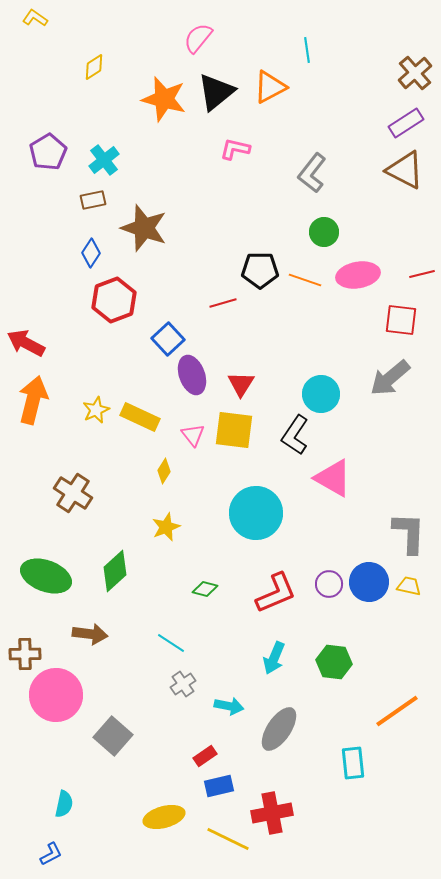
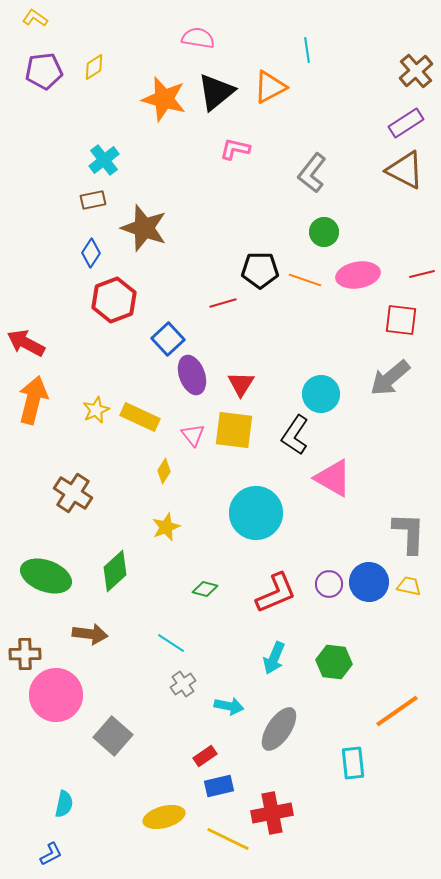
pink semicircle at (198, 38): rotated 60 degrees clockwise
brown cross at (415, 73): moved 1 px right, 2 px up
purple pentagon at (48, 152): moved 4 px left, 81 px up; rotated 24 degrees clockwise
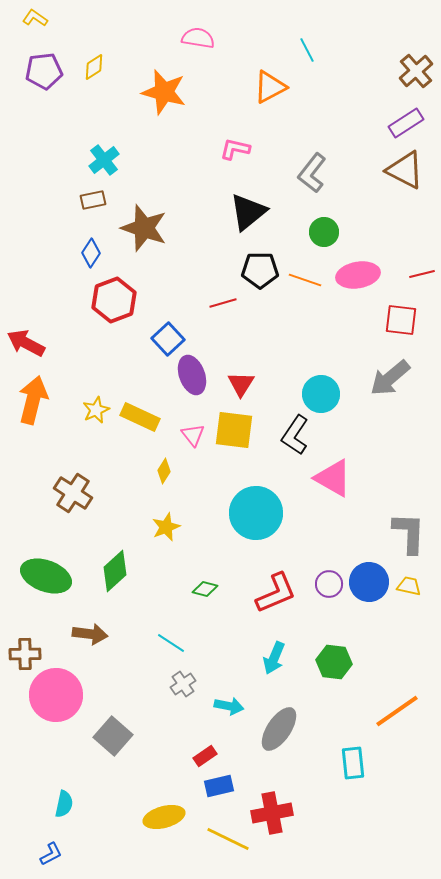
cyan line at (307, 50): rotated 20 degrees counterclockwise
black triangle at (216, 92): moved 32 px right, 120 px down
orange star at (164, 99): moved 7 px up
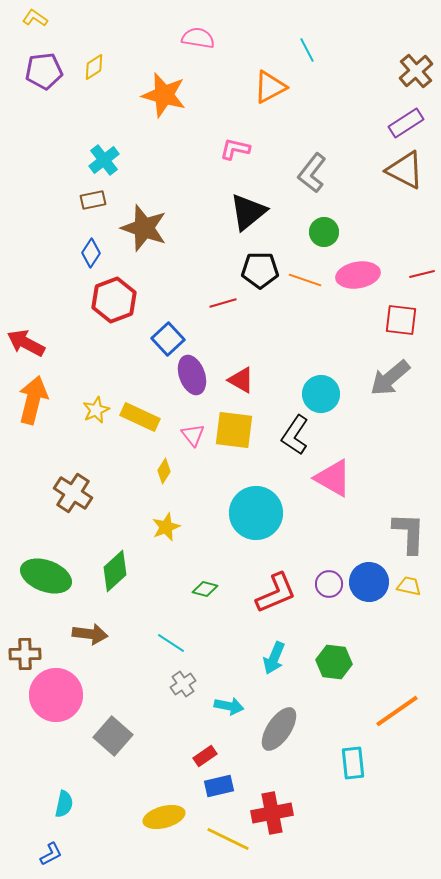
orange star at (164, 92): moved 3 px down
red triangle at (241, 384): moved 4 px up; rotated 32 degrees counterclockwise
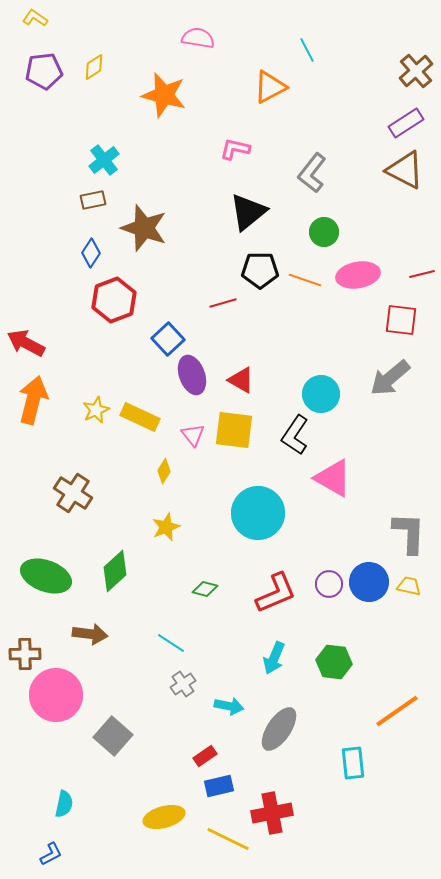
cyan circle at (256, 513): moved 2 px right
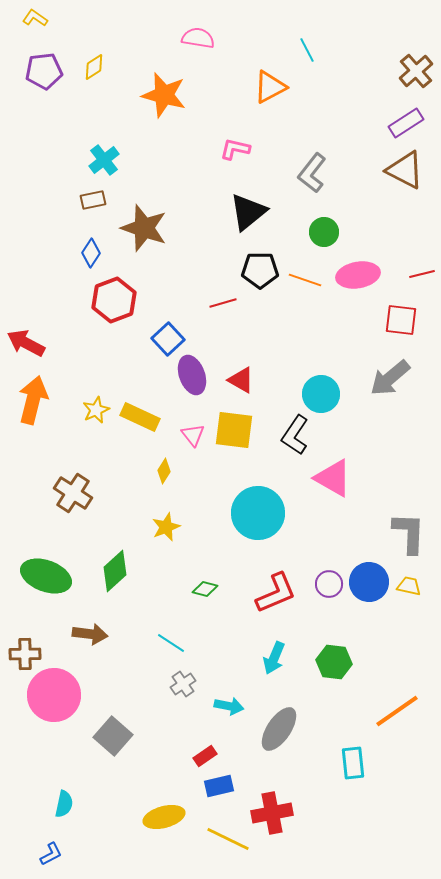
pink circle at (56, 695): moved 2 px left
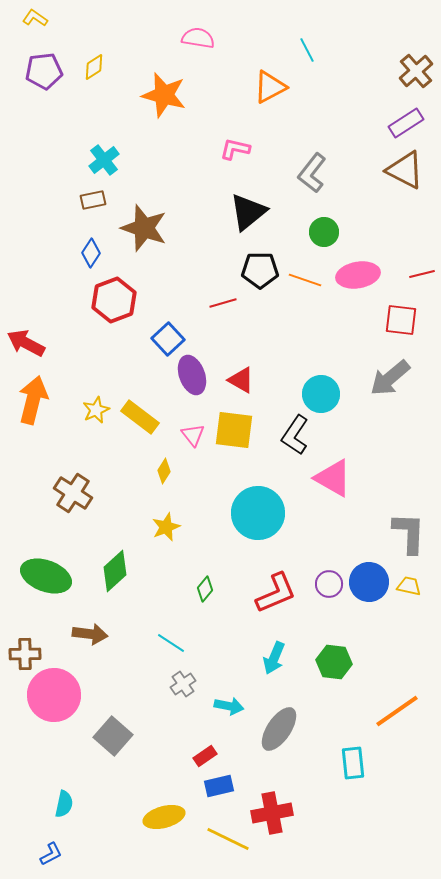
yellow rectangle at (140, 417): rotated 12 degrees clockwise
green diamond at (205, 589): rotated 65 degrees counterclockwise
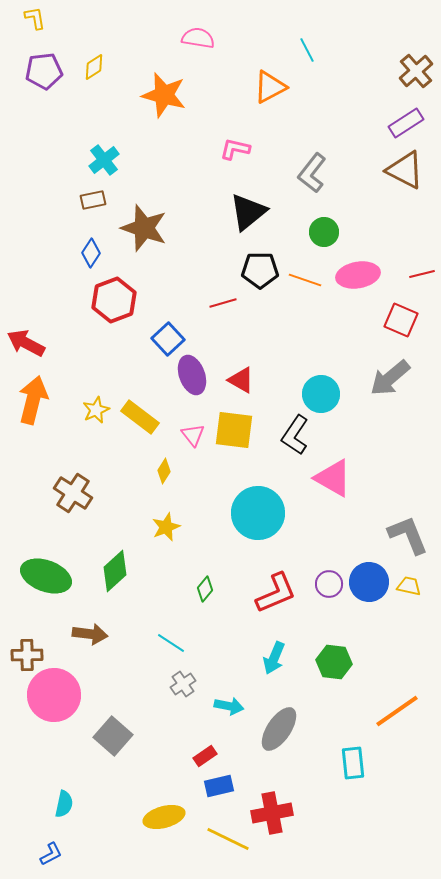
yellow L-shape at (35, 18): rotated 45 degrees clockwise
red square at (401, 320): rotated 16 degrees clockwise
gray L-shape at (409, 533): moved 1 px left, 2 px down; rotated 24 degrees counterclockwise
brown cross at (25, 654): moved 2 px right, 1 px down
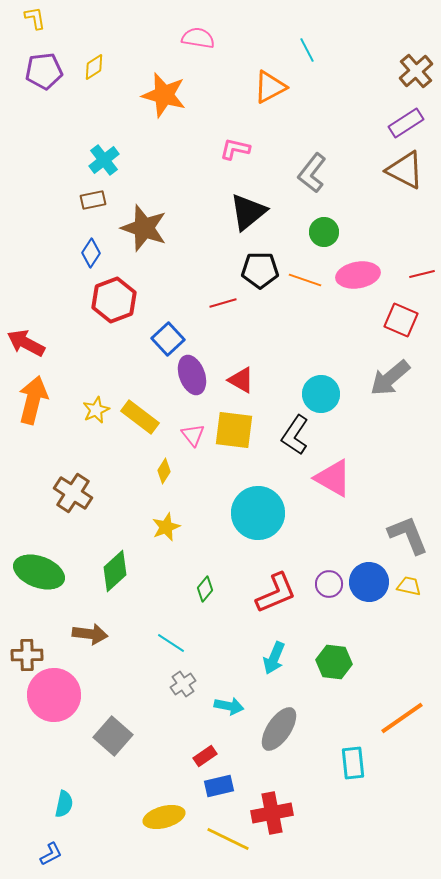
green ellipse at (46, 576): moved 7 px left, 4 px up
orange line at (397, 711): moved 5 px right, 7 px down
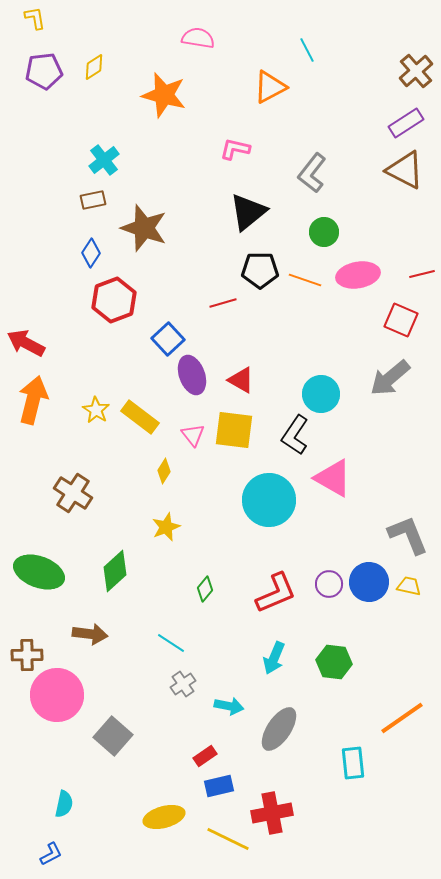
yellow star at (96, 410): rotated 16 degrees counterclockwise
cyan circle at (258, 513): moved 11 px right, 13 px up
pink circle at (54, 695): moved 3 px right
